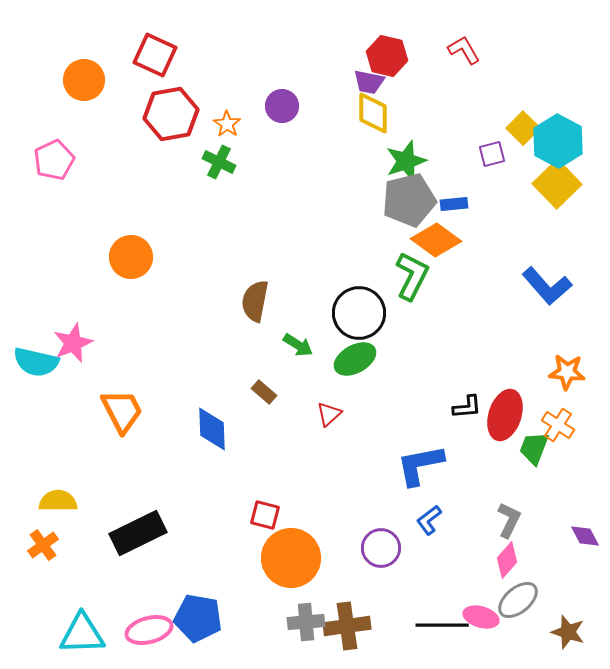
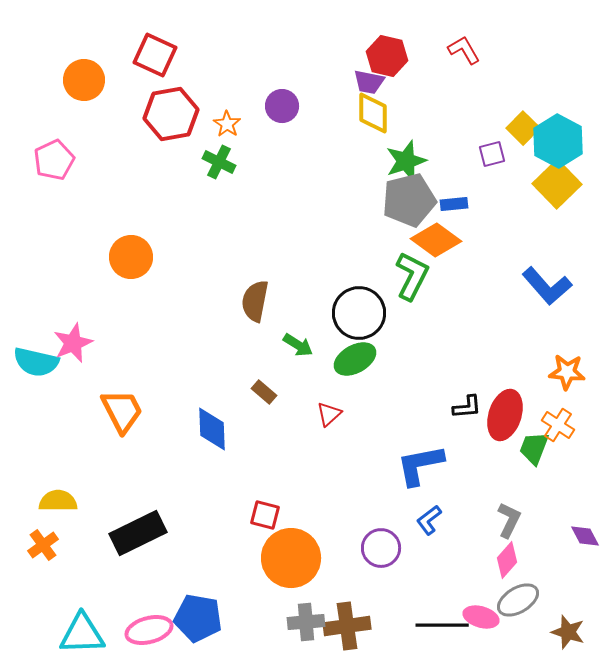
gray ellipse at (518, 600): rotated 9 degrees clockwise
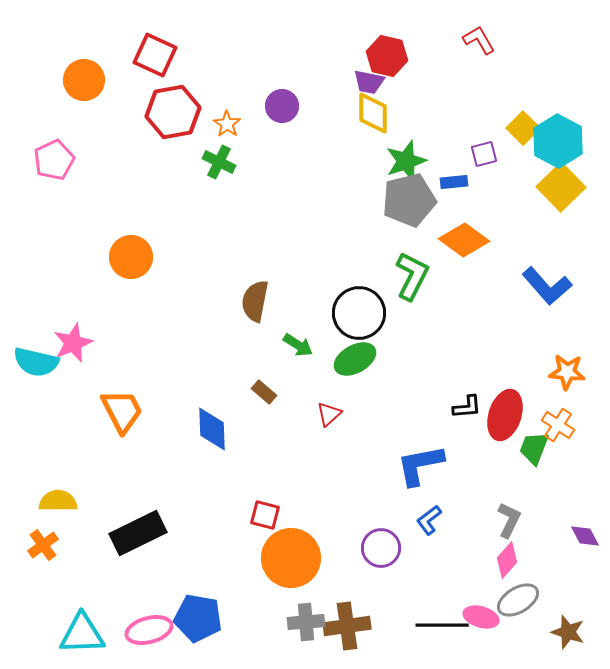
red L-shape at (464, 50): moved 15 px right, 10 px up
red hexagon at (171, 114): moved 2 px right, 2 px up
purple square at (492, 154): moved 8 px left
yellow square at (557, 184): moved 4 px right, 3 px down
blue rectangle at (454, 204): moved 22 px up
orange diamond at (436, 240): moved 28 px right
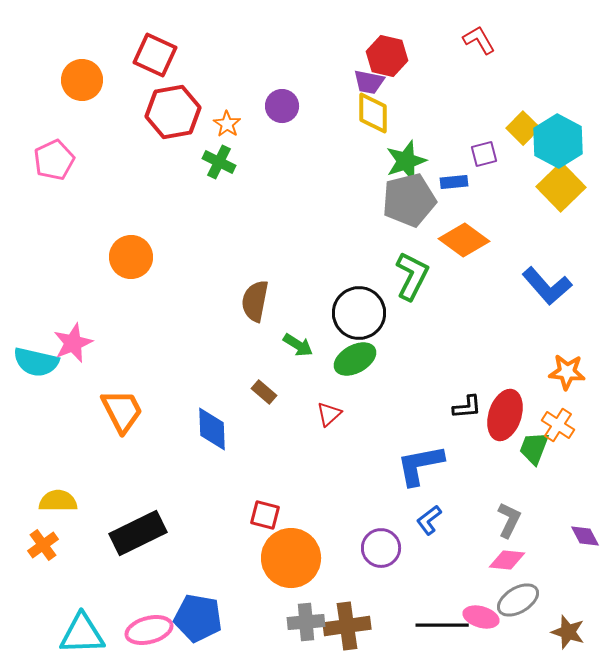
orange circle at (84, 80): moved 2 px left
pink diamond at (507, 560): rotated 54 degrees clockwise
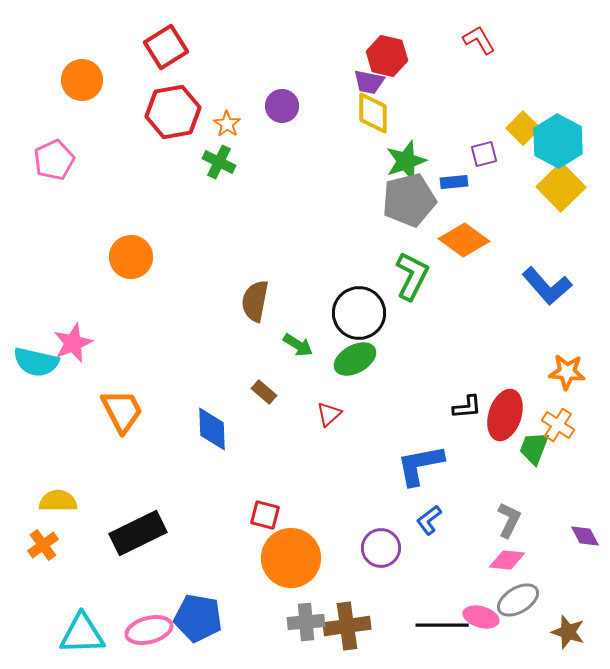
red square at (155, 55): moved 11 px right, 8 px up; rotated 33 degrees clockwise
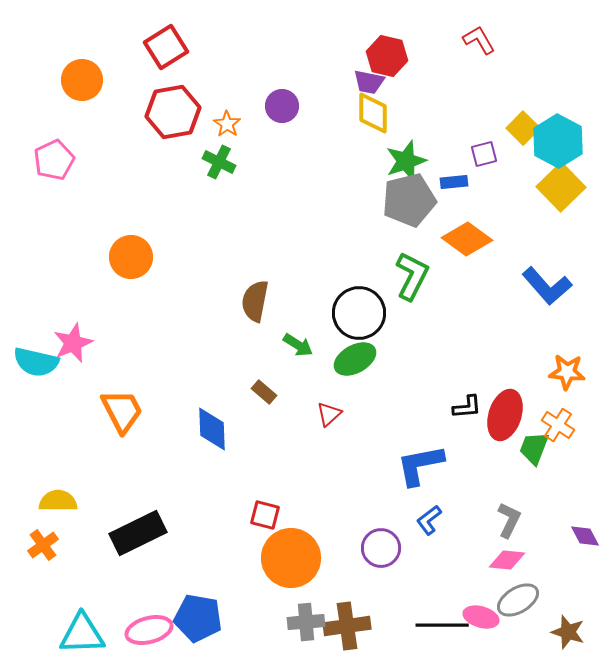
orange diamond at (464, 240): moved 3 px right, 1 px up
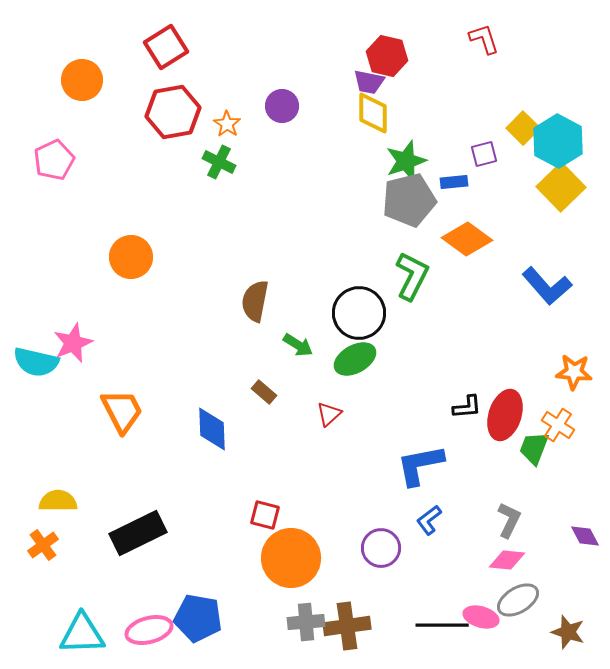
red L-shape at (479, 40): moved 5 px right, 1 px up; rotated 12 degrees clockwise
orange star at (567, 372): moved 7 px right
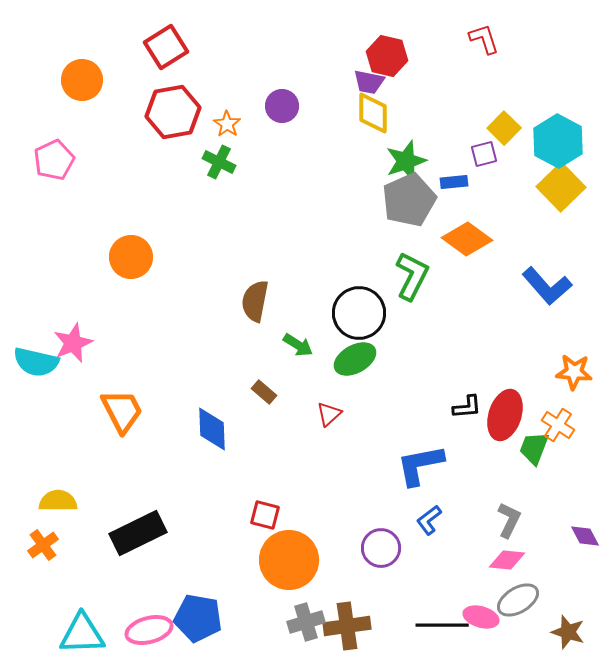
yellow square at (523, 128): moved 19 px left
gray pentagon at (409, 200): rotated 10 degrees counterclockwise
orange circle at (291, 558): moved 2 px left, 2 px down
gray cross at (306, 622): rotated 12 degrees counterclockwise
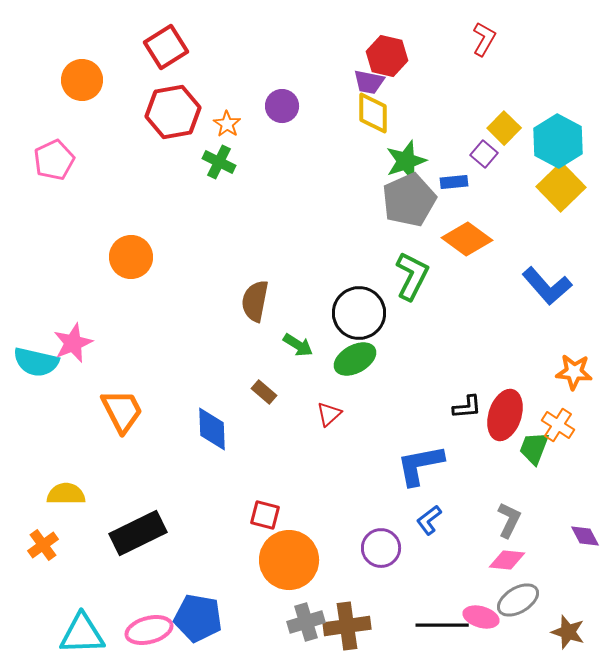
red L-shape at (484, 39): rotated 48 degrees clockwise
purple square at (484, 154): rotated 36 degrees counterclockwise
yellow semicircle at (58, 501): moved 8 px right, 7 px up
